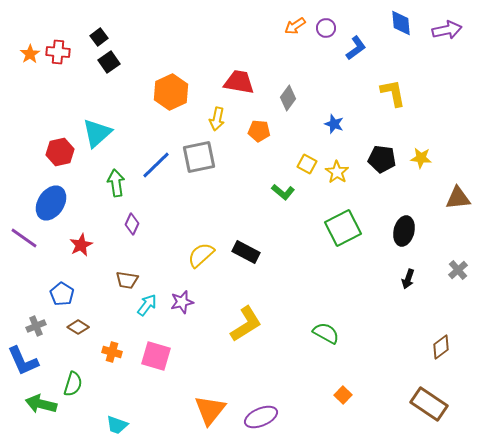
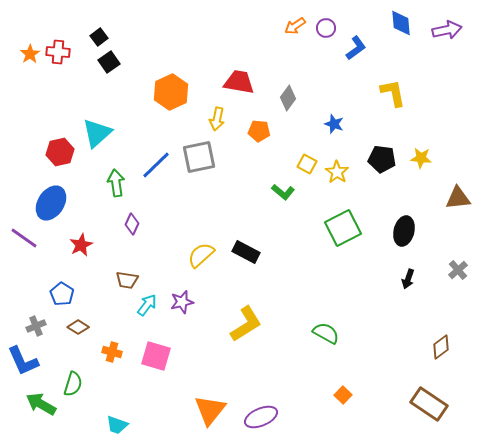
green arrow at (41, 404): rotated 16 degrees clockwise
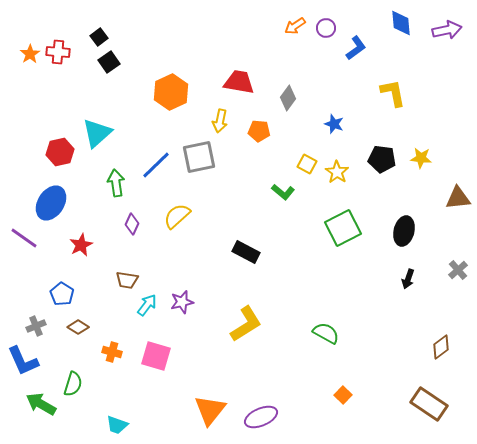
yellow arrow at (217, 119): moved 3 px right, 2 px down
yellow semicircle at (201, 255): moved 24 px left, 39 px up
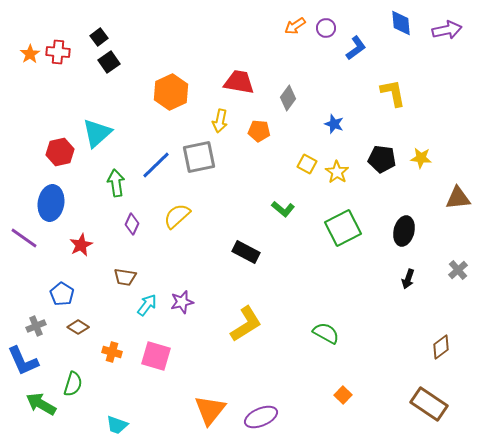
green L-shape at (283, 192): moved 17 px down
blue ellipse at (51, 203): rotated 24 degrees counterclockwise
brown trapezoid at (127, 280): moved 2 px left, 3 px up
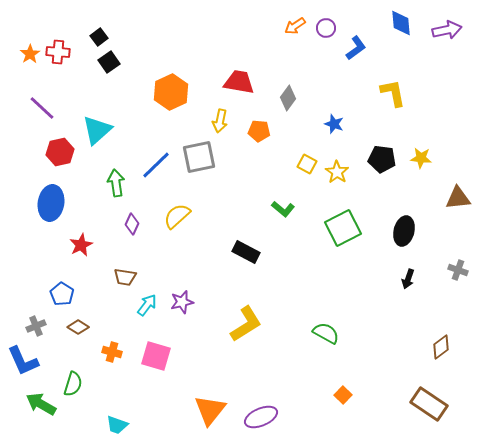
cyan triangle at (97, 133): moved 3 px up
purple line at (24, 238): moved 18 px right, 130 px up; rotated 8 degrees clockwise
gray cross at (458, 270): rotated 30 degrees counterclockwise
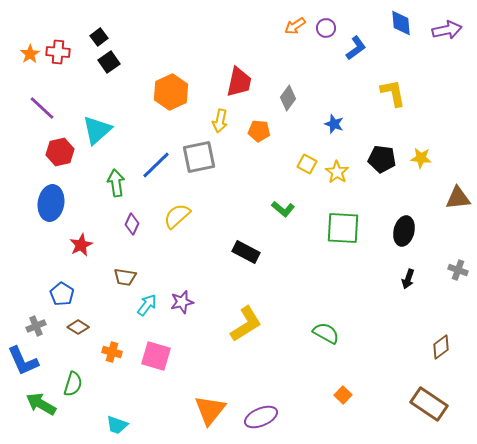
red trapezoid at (239, 82): rotated 92 degrees clockwise
green square at (343, 228): rotated 30 degrees clockwise
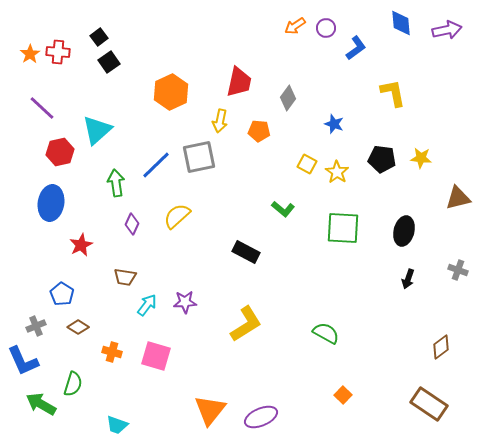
brown triangle at (458, 198): rotated 8 degrees counterclockwise
purple star at (182, 302): moved 3 px right; rotated 10 degrees clockwise
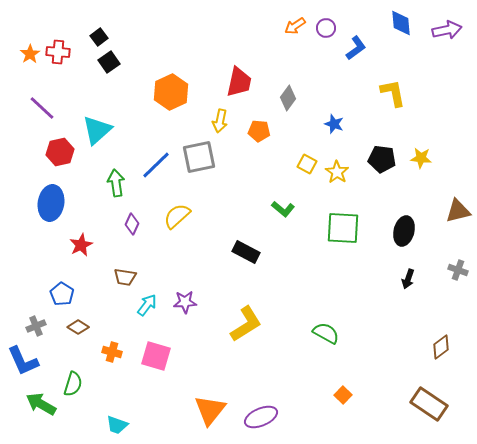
brown triangle at (458, 198): moved 13 px down
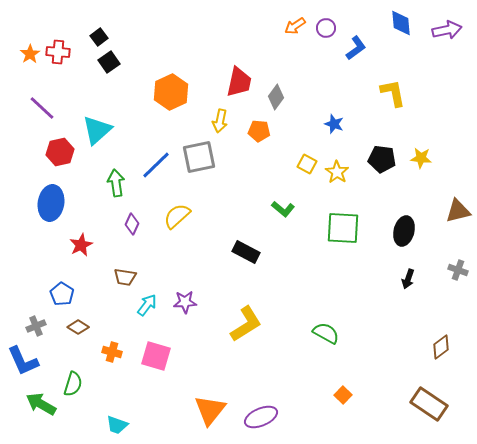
gray diamond at (288, 98): moved 12 px left, 1 px up
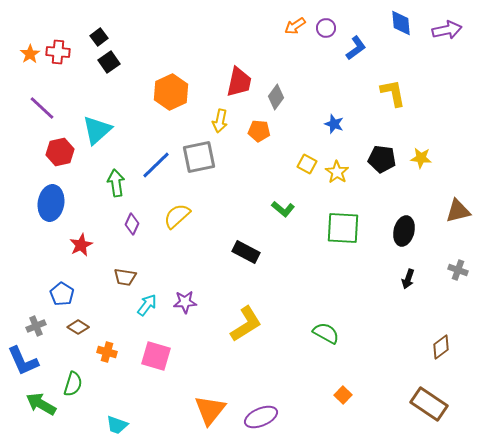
orange cross at (112, 352): moved 5 px left
